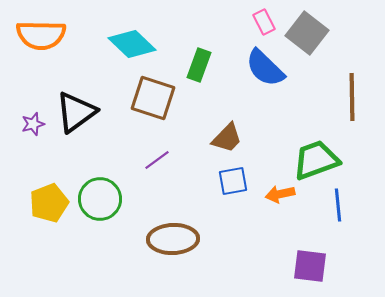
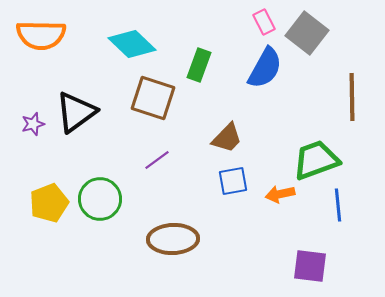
blue semicircle: rotated 105 degrees counterclockwise
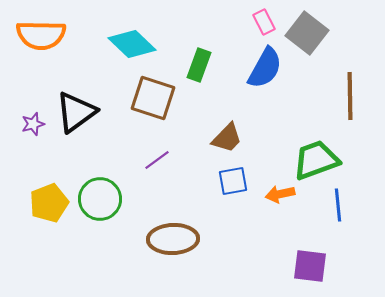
brown line: moved 2 px left, 1 px up
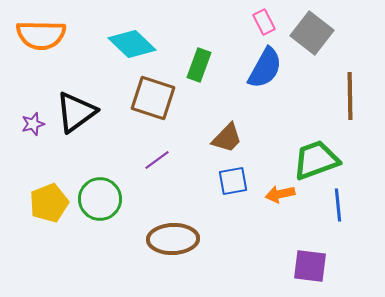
gray square: moved 5 px right
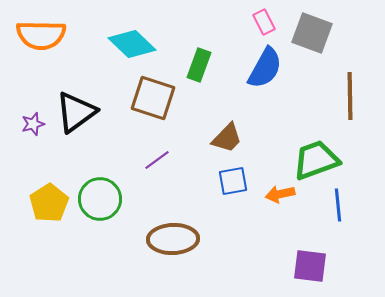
gray square: rotated 18 degrees counterclockwise
yellow pentagon: rotated 12 degrees counterclockwise
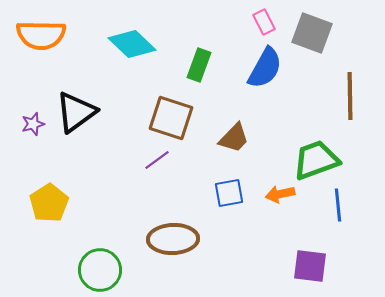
brown square: moved 18 px right, 20 px down
brown trapezoid: moved 7 px right
blue square: moved 4 px left, 12 px down
green circle: moved 71 px down
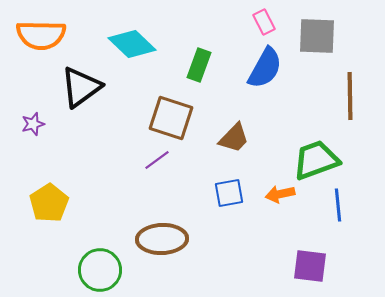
gray square: moved 5 px right, 3 px down; rotated 18 degrees counterclockwise
black triangle: moved 5 px right, 25 px up
brown ellipse: moved 11 px left
